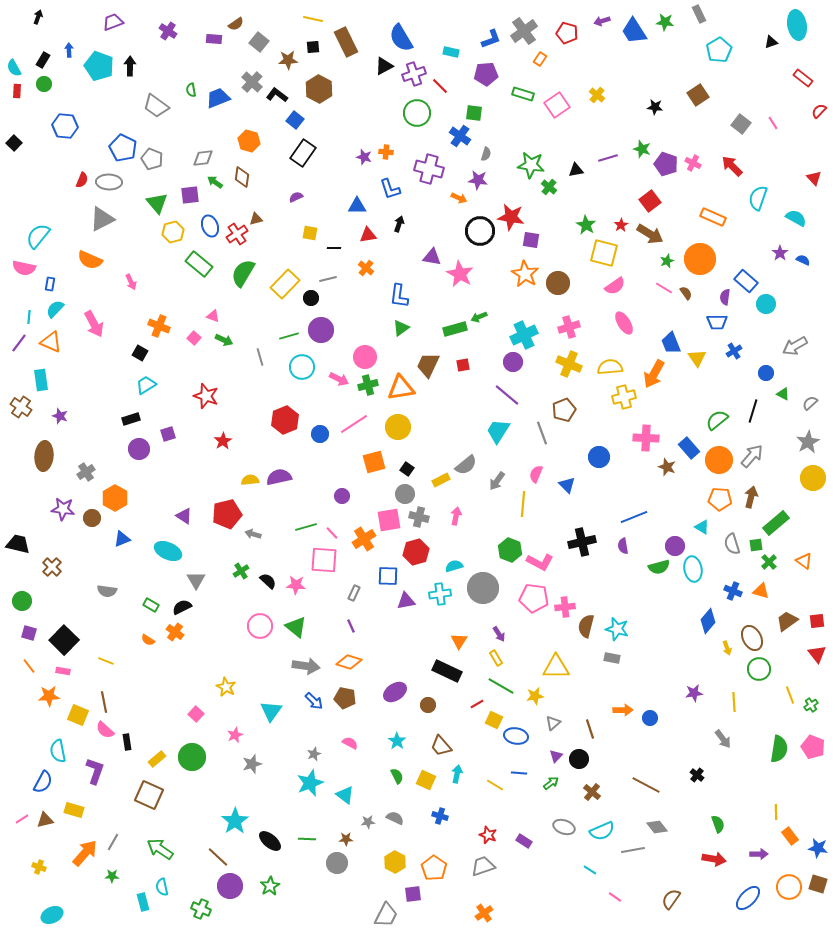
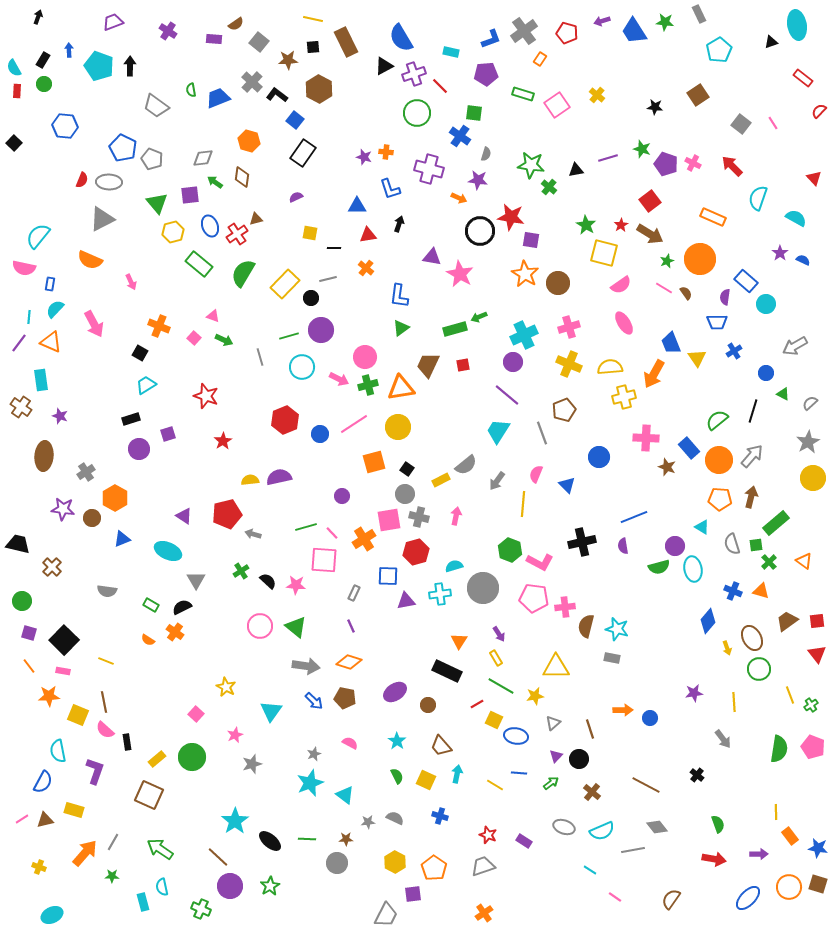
pink semicircle at (615, 286): moved 6 px right, 1 px up
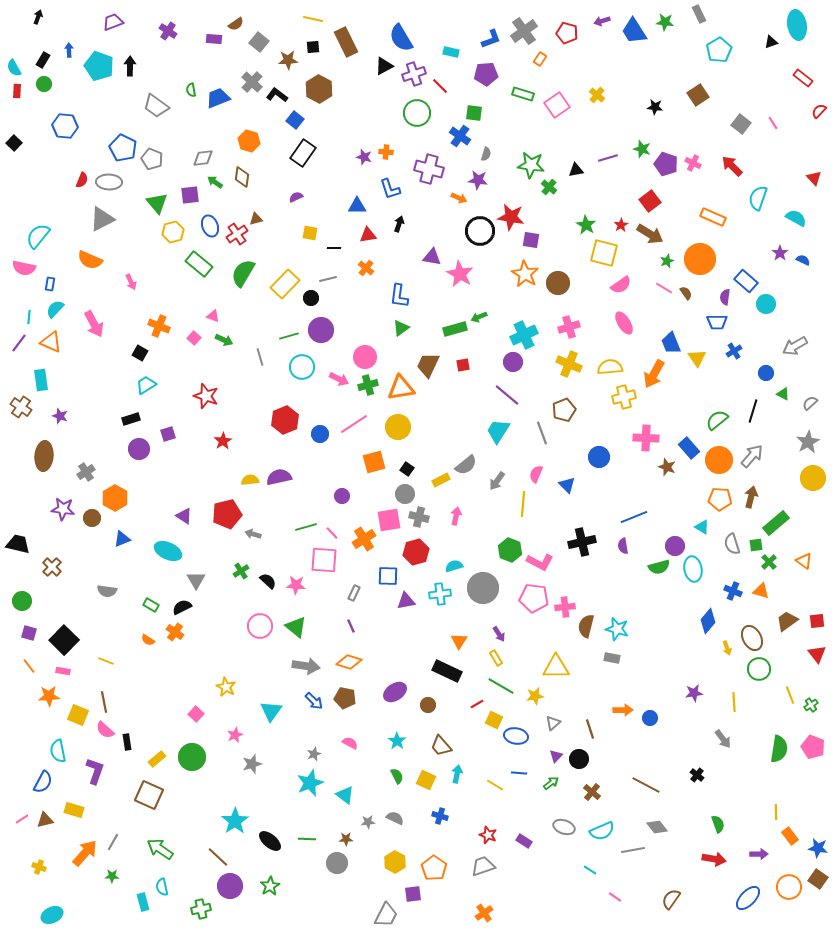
brown square at (818, 884): moved 5 px up; rotated 18 degrees clockwise
green cross at (201, 909): rotated 36 degrees counterclockwise
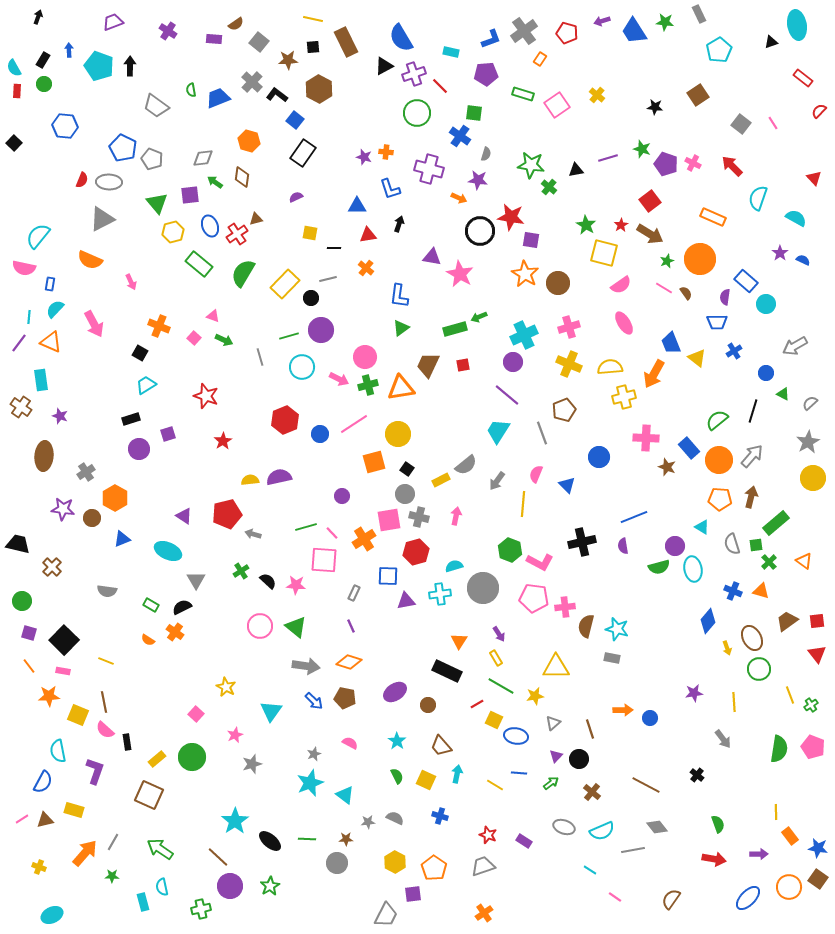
yellow triangle at (697, 358): rotated 18 degrees counterclockwise
yellow circle at (398, 427): moved 7 px down
